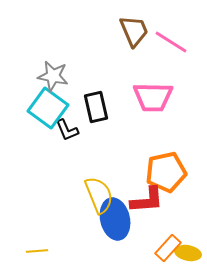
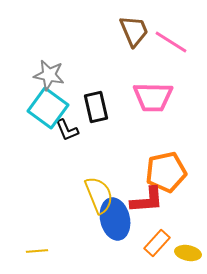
gray star: moved 4 px left, 1 px up
orange rectangle: moved 11 px left, 5 px up
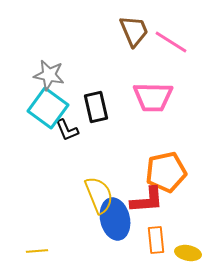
orange rectangle: moved 1 px left, 3 px up; rotated 48 degrees counterclockwise
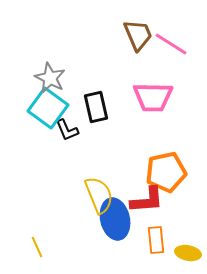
brown trapezoid: moved 4 px right, 4 px down
pink line: moved 2 px down
gray star: moved 1 px right, 3 px down; rotated 16 degrees clockwise
yellow line: moved 4 px up; rotated 70 degrees clockwise
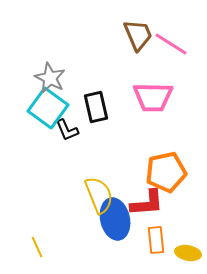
red L-shape: moved 3 px down
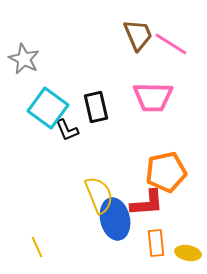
gray star: moved 26 px left, 19 px up
orange rectangle: moved 3 px down
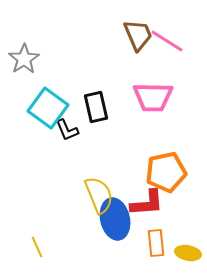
pink line: moved 4 px left, 3 px up
gray star: rotated 12 degrees clockwise
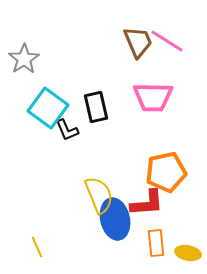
brown trapezoid: moved 7 px down
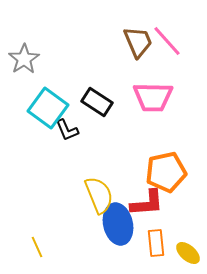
pink line: rotated 16 degrees clockwise
black rectangle: moved 1 px right, 5 px up; rotated 44 degrees counterclockwise
blue ellipse: moved 3 px right, 5 px down
yellow ellipse: rotated 30 degrees clockwise
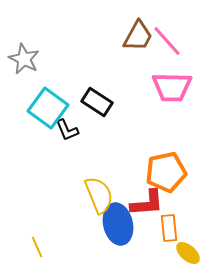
brown trapezoid: moved 6 px up; rotated 52 degrees clockwise
gray star: rotated 12 degrees counterclockwise
pink trapezoid: moved 19 px right, 10 px up
orange rectangle: moved 13 px right, 15 px up
